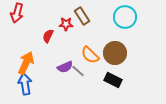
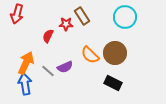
red arrow: moved 1 px down
gray line: moved 30 px left
black rectangle: moved 3 px down
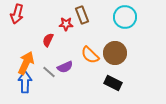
brown rectangle: moved 1 px up; rotated 12 degrees clockwise
red semicircle: moved 4 px down
gray line: moved 1 px right, 1 px down
blue arrow: moved 2 px up; rotated 10 degrees clockwise
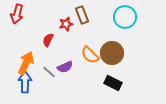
red star: rotated 16 degrees counterclockwise
brown circle: moved 3 px left
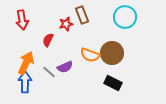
red arrow: moved 5 px right, 6 px down; rotated 24 degrees counterclockwise
orange semicircle: rotated 24 degrees counterclockwise
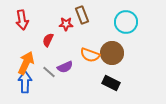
cyan circle: moved 1 px right, 5 px down
red star: rotated 16 degrees clockwise
black rectangle: moved 2 px left
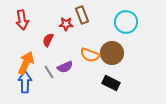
gray line: rotated 16 degrees clockwise
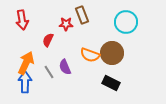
purple semicircle: rotated 91 degrees clockwise
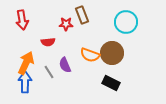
red semicircle: moved 2 px down; rotated 120 degrees counterclockwise
purple semicircle: moved 2 px up
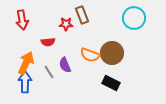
cyan circle: moved 8 px right, 4 px up
